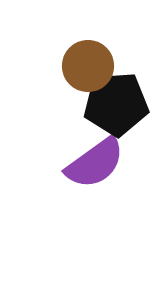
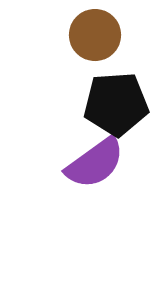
brown circle: moved 7 px right, 31 px up
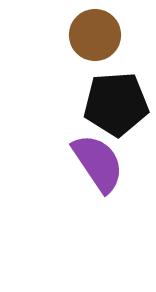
purple semicircle: moved 3 px right; rotated 88 degrees counterclockwise
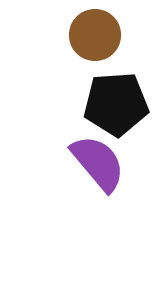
purple semicircle: rotated 6 degrees counterclockwise
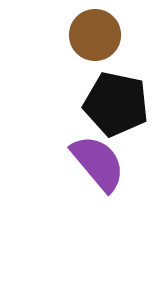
black pentagon: rotated 16 degrees clockwise
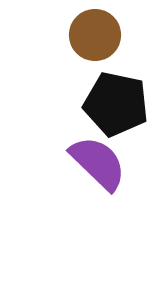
purple semicircle: rotated 6 degrees counterclockwise
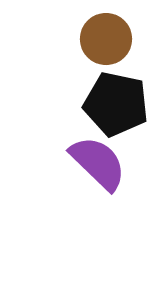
brown circle: moved 11 px right, 4 px down
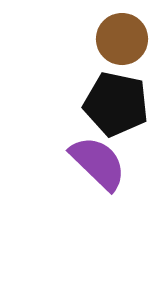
brown circle: moved 16 px right
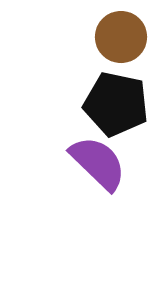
brown circle: moved 1 px left, 2 px up
